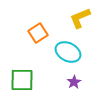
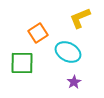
green square: moved 17 px up
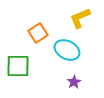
cyan ellipse: moved 1 px left, 2 px up
green square: moved 4 px left, 3 px down
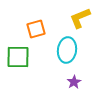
orange square: moved 2 px left, 4 px up; rotated 18 degrees clockwise
cyan ellipse: rotated 70 degrees clockwise
green square: moved 9 px up
